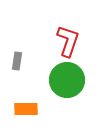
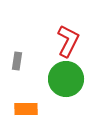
red L-shape: rotated 8 degrees clockwise
green circle: moved 1 px left, 1 px up
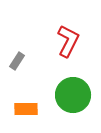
gray rectangle: rotated 24 degrees clockwise
green circle: moved 7 px right, 16 px down
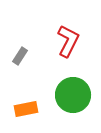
gray rectangle: moved 3 px right, 5 px up
orange rectangle: rotated 10 degrees counterclockwise
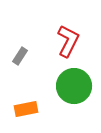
green circle: moved 1 px right, 9 px up
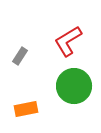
red L-shape: rotated 148 degrees counterclockwise
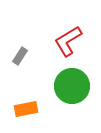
green circle: moved 2 px left
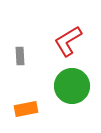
gray rectangle: rotated 36 degrees counterclockwise
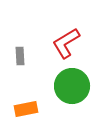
red L-shape: moved 2 px left, 2 px down
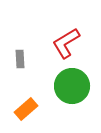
gray rectangle: moved 3 px down
orange rectangle: rotated 30 degrees counterclockwise
